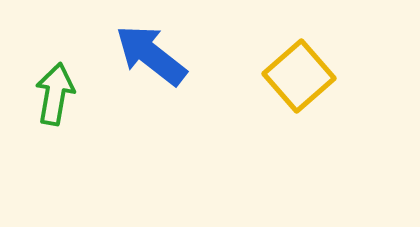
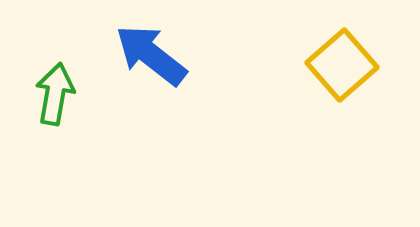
yellow square: moved 43 px right, 11 px up
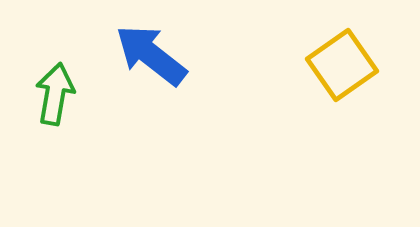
yellow square: rotated 6 degrees clockwise
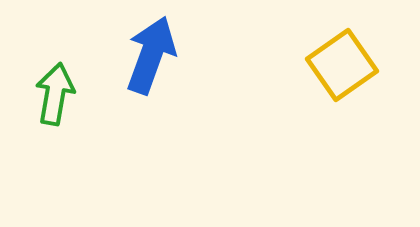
blue arrow: rotated 72 degrees clockwise
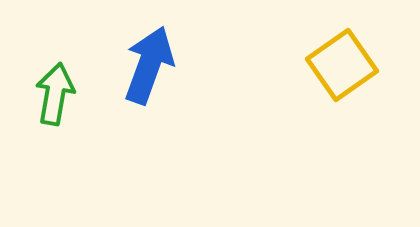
blue arrow: moved 2 px left, 10 px down
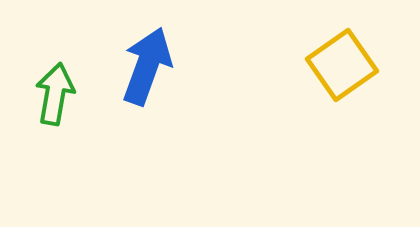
blue arrow: moved 2 px left, 1 px down
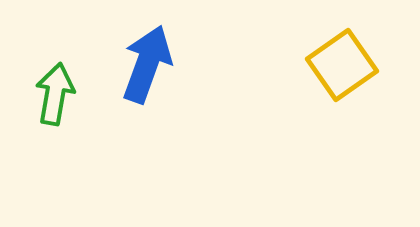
blue arrow: moved 2 px up
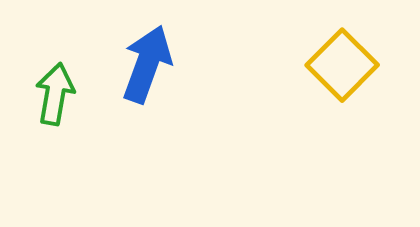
yellow square: rotated 10 degrees counterclockwise
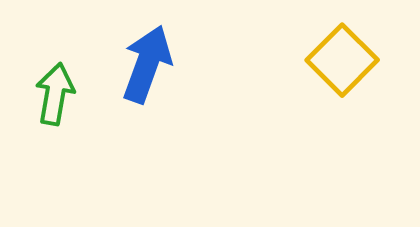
yellow square: moved 5 px up
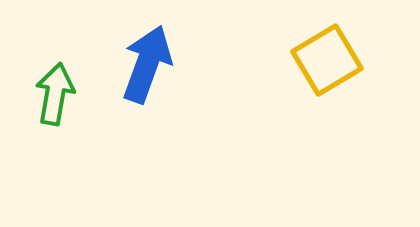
yellow square: moved 15 px left; rotated 14 degrees clockwise
